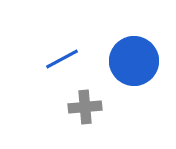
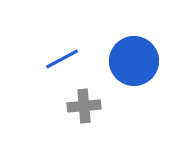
gray cross: moved 1 px left, 1 px up
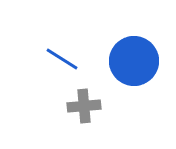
blue line: rotated 60 degrees clockwise
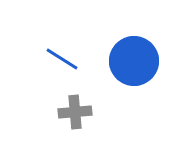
gray cross: moved 9 px left, 6 px down
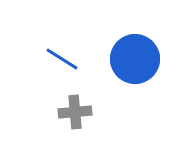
blue circle: moved 1 px right, 2 px up
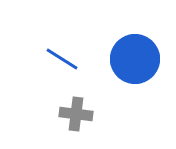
gray cross: moved 1 px right, 2 px down; rotated 12 degrees clockwise
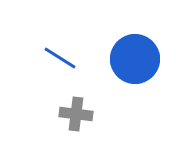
blue line: moved 2 px left, 1 px up
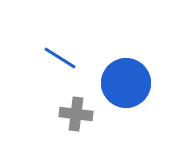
blue circle: moved 9 px left, 24 px down
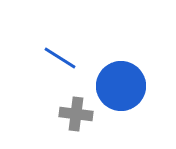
blue circle: moved 5 px left, 3 px down
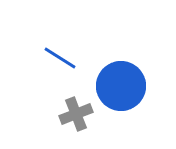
gray cross: rotated 28 degrees counterclockwise
